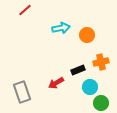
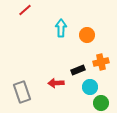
cyan arrow: rotated 78 degrees counterclockwise
red arrow: rotated 28 degrees clockwise
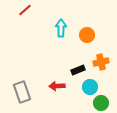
red arrow: moved 1 px right, 3 px down
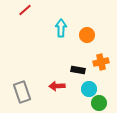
black rectangle: rotated 32 degrees clockwise
cyan circle: moved 1 px left, 2 px down
green circle: moved 2 px left
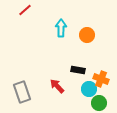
orange cross: moved 17 px down; rotated 35 degrees clockwise
red arrow: rotated 49 degrees clockwise
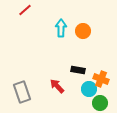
orange circle: moved 4 px left, 4 px up
green circle: moved 1 px right
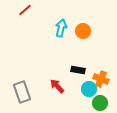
cyan arrow: rotated 12 degrees clockwise
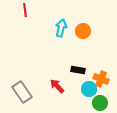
red line: rotated 56 degrees counterclockwise
gray rectangle: rotated 15 degrees counterclockwise
